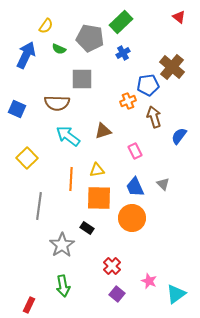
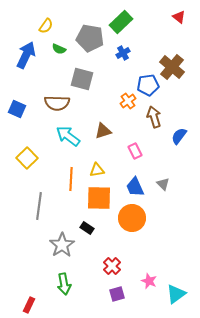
gray square: rotated 15 degrees clockwise
orange cross: rotated 14 degrees counterclockwise
green arrow: moved 1 px right, 2 px up
purple square: rotated 35 degrees clockwise
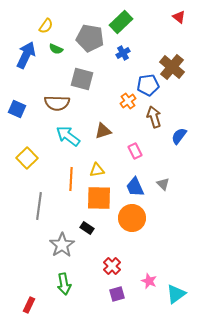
green semicircle: moved 3 px left
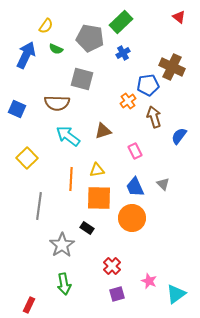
brown cross: rotated 15 degrees counterclockwise
